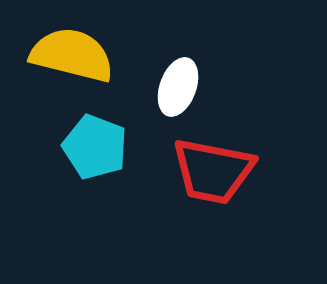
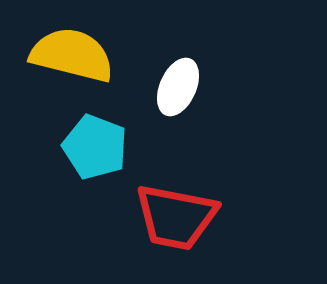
white ellipse: rotated 4 degrees clockwise
red trapezoid: moved 37 px left, 46 px down
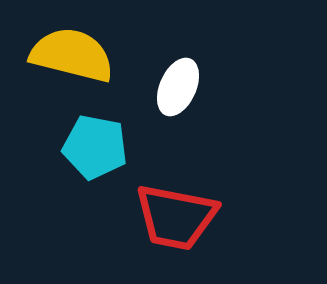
cyan pentagon: rotated 10 degrees counterclockwise
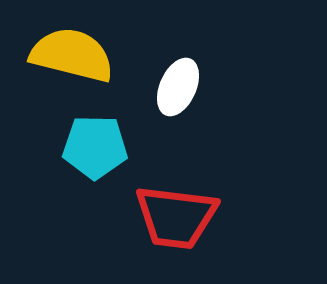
cyan pentagon: rotated 10 degrees counterclockwise
red trapezoid: rotated 4 degrees counterclockwise
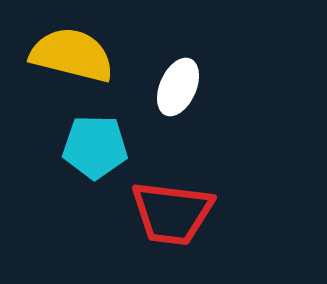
red trapezoid: moved 4 px left, 4 px up
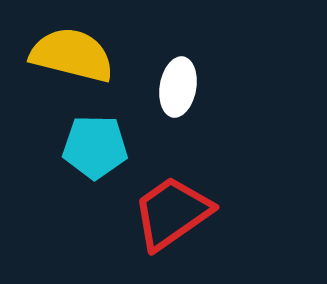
white ellipse: rotated 14 degrees counterclockwise
red trapezoid: rotated 138 degrees clockwise
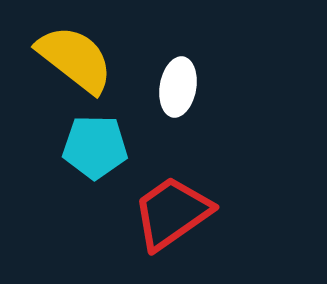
yellow semicircle: moved 3 px right, 4 px down; rotated 24 degrees clockwise
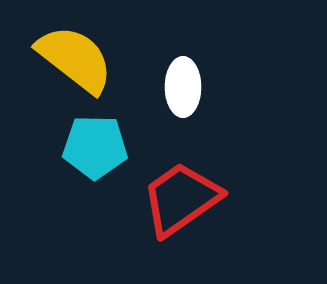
white ellipse: moved 5 px right; rotated 10 degrees counterclockwise
red trapezoid: moved 9 px right, 14 px up
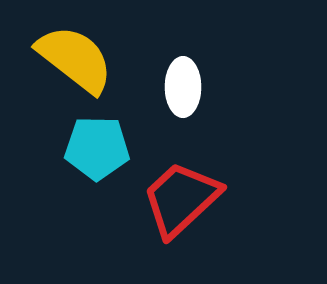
cyan pentagon: moved 2 px right, 1 px down
red trapezoid: rotated 8 degrees counterclockwise
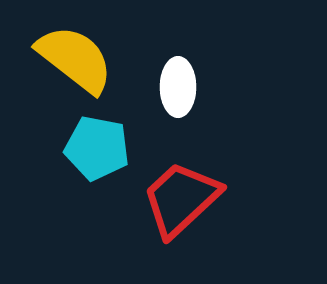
white ellipse: moved 5 px left
cyan pentagon: rotated 10 degrees clockwise
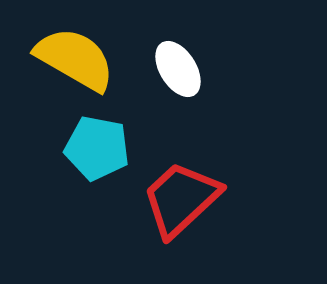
yellow semicircle: rotated 8 degrees counterclockwise
white ellipse: moved 18 px up; rotated 32 degrees counterclockwise
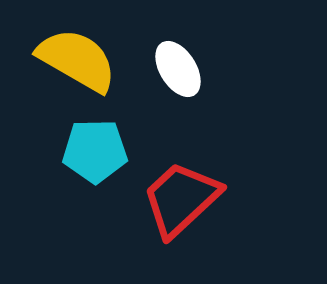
yellow semicircle: moved 2 px right, 1 px down
cyan pentagon: moved 2 px left, 3 px down; rotated 12 degrees counterclockwise
